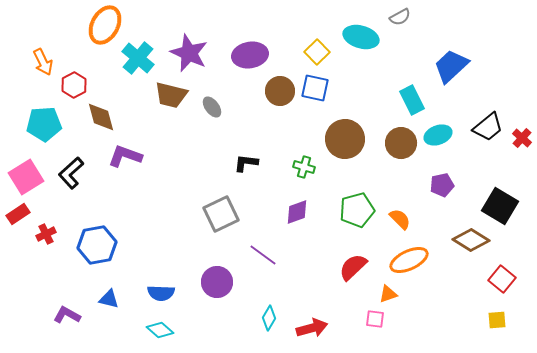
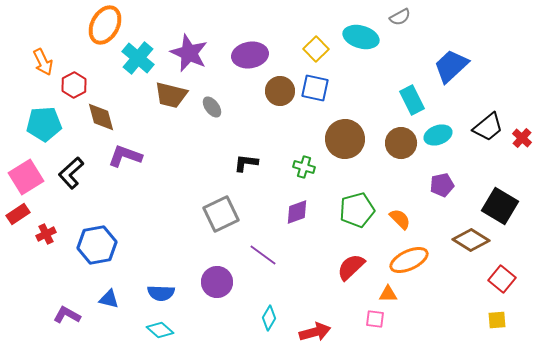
yellow square at (317, 52): moved 1 px left, 3 px up
red semicircle at (353, 267): moved 2 px left
orange triangle at (388, 294): rotated 18 degrees clockwise
red arrow at (312, 328): moved 3 px right, 4 px down
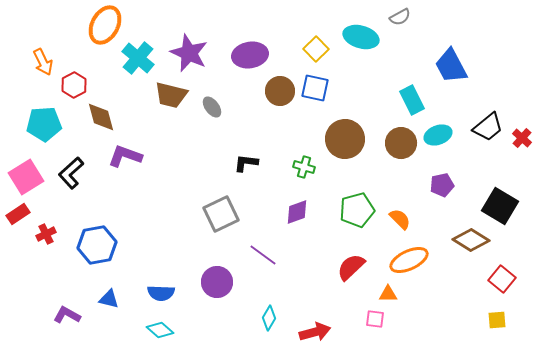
blue trapezoid at (451, 66): rotated 75 degrees counterclockwise
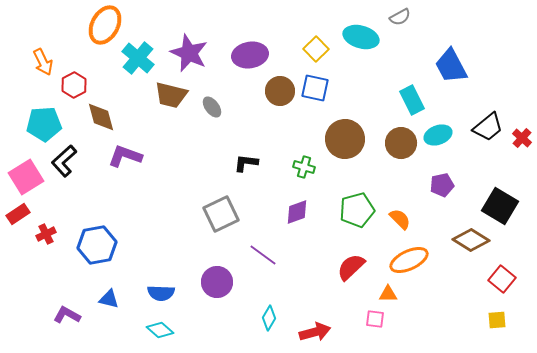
black L-shape at (71, 173): moved 7 px left, 12 px up
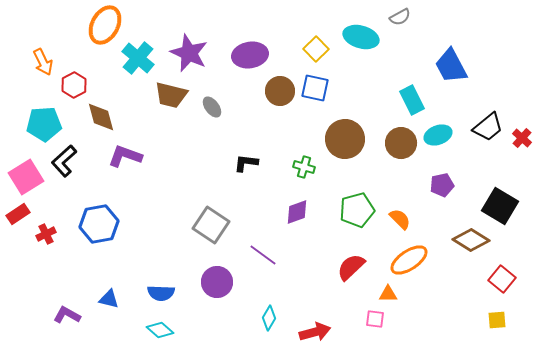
gray square at (221, 214): moved 10 px left, 11 px down; rotated 30 degrees counterclockwise
blue hexagon at (97, 245): moved 2 px right, 21 px up
orange ellipse at (409, 260): rotated 9 degrees counterclockwise
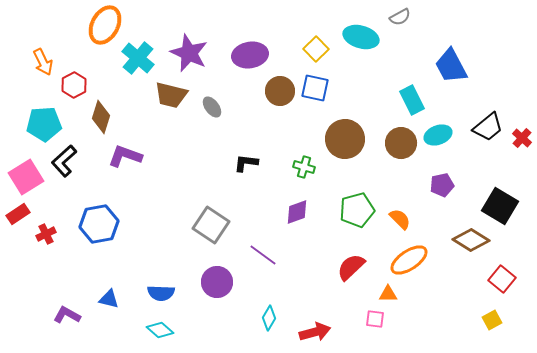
brown diamond at (101, 117): rotated 32 degrees clockwise
yellow square at (497, 320): moved 5 px left; rotated 24 degrees counterclockwise
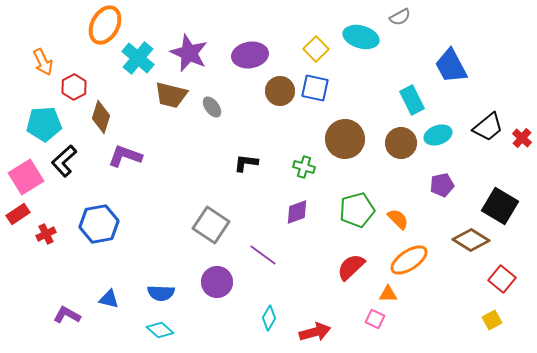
red hexagon at (74, 85): moved 2 px down
orange semicircle at (400, 219): moved 2 px left
pink square at (375, 319): rotated 18 degrees clockwise
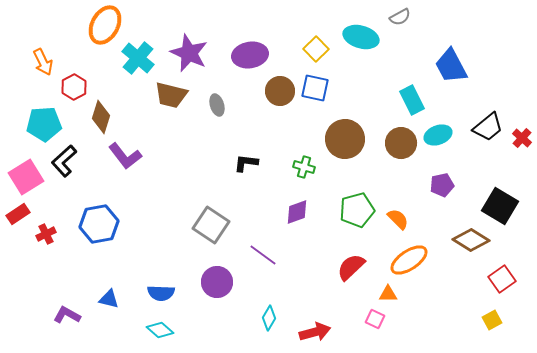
gray ellipse at (212, 107): moved 5 px right, 2 px up; rotated 20 degrees clockwise
purple L-shape at (125, 156): rotated 148 degrees counterclockwise
red square at (502, 279): rotated 16 degrees clockwise
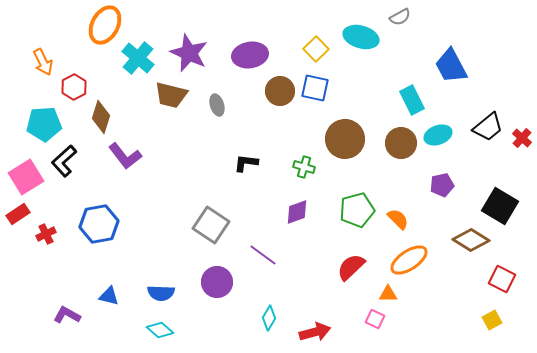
red square at (502, 279): rotated 28 degrees counterclockwise
blue triangle at (109, 299): moved 3 px up
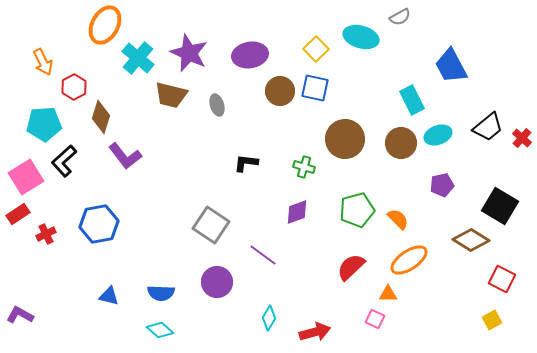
purple L-shape at (67, 315): moved 47 px left
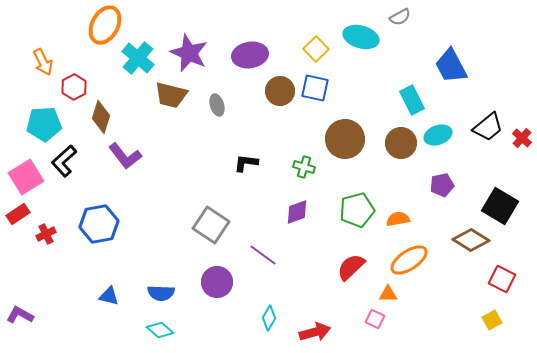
orange semicircle at (398, 219): rotated 55 degrees counterclockwise
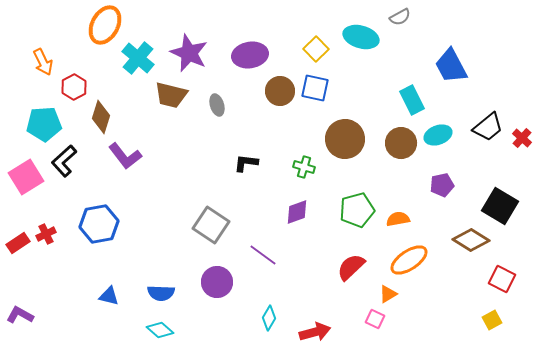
red rectangle at (18, 214): moved 29 px down
orange triangle at (388, 294): rotated 30 degrees counterclockwise
